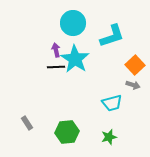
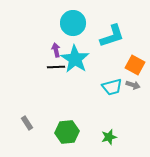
orange square: rotated 18 degrees counterclockwise
cyan trapezoid: moved 16 px up
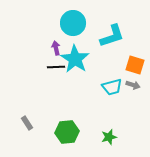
purple arrow: moved 2 px up
orange square: rotated 12 degrees counterclockwise
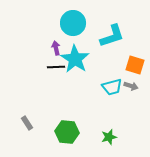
gray arrow: moved 2 px left, 1 px down
green hexagon: rotated 10 degrees clockwise
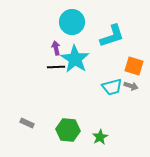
cyan circle: moved 1 px left, 1 px up
orange square: moved 1 px left, 1 px down
gray rectangle: rotated 32 degrees counterclockwise
green hexagon: moved 1 px right, 2 px up
green star: moved 9 px left; rotated 14 degrees counterclockwise
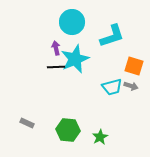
cyan star: rotated 16 degrees clockwise
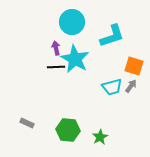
cyan star: rotated 20 degrees counterclockwise
gray arrow: rotated 72 degrees counterclockwise
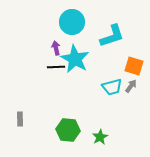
gray rectangle: moved 7 px left, 4 px up; rotated 64 degrees clockwise
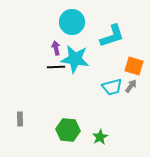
cyan star: rotated 20 degrees counterclockwise
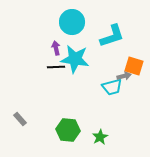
gray arrow: moved 7 px left, 10 px up; rotated 40 degrees clockwise
gray rectangle: rotated 40 degrees counterclockwise
